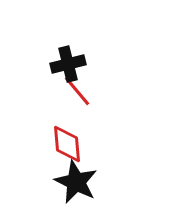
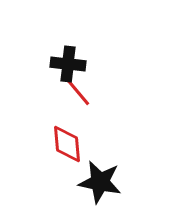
black cross: rotated 20 degrees clockwise
black star: moved 24 px right; rotated 15 degrees counterclockwise
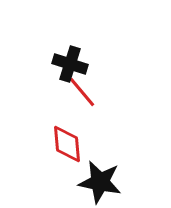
black cross: moved 2 px right; rotated 12 degrees clockwise
red line: moved 5 px right, 1 px down
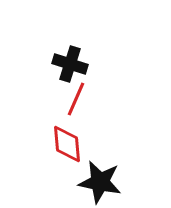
red line: moved 6 px left, 7 px down; rotated 64 degrees clockwise
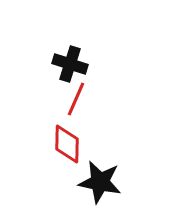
red diamond: rotated 6 degrees clockwise
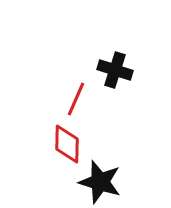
black cross: moved 45 px right, 6 px down
black star: rotated 6 degrees clockwise
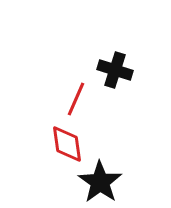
red diamond: rotated 9 degrees counterclockwise
black star: rotated 18 degrees clockwise
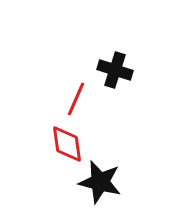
black star: rotated 21 degrees counterclockwise
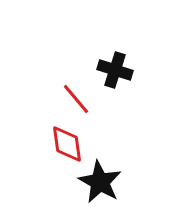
red line: rotated 64 degrees counterclockwise
black star: rotated 15 degrees clockwise
